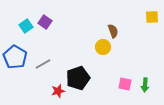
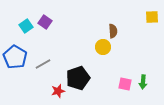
brown semicircle: rotated 16 degrees clockwise
green arrow: moved 2 px left, 3 px up
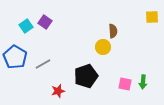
black pentagon: moved 8 px right, 2 px up
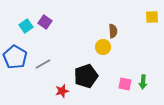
red star: moved 4 px right
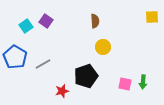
purple square: moved 1 px right, 1 px up
brown semicircle: moved 18 px left, 10 px up
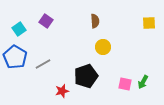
yellow square: moved 3 px left, 6 px down
cyan square: moved 7 px left, 3 px down
green arrow: rotated 24 degrees clockwise
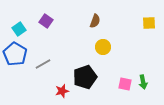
brown semicircle: rotated 24 degrees clockwise
blue pentagon: moved 3 px up
black pentagon: moved 1 px left, 1 px down
green arrow: rotated 40 degrees counterclockwise
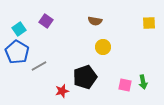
brown semicircle: rotated 80 degrees clockwise
blue pentagon: moved 2 px right, 2 px up
gray line: moved 4 px left, 2 px down
pink square: moved 1 px down
